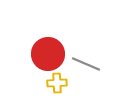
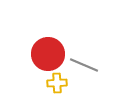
gray line: moved 2 px left, 1 px down
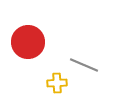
red circle: moved 20 px left, 12 px up
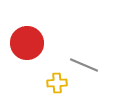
red circle: moved 1 px left, 1 px down
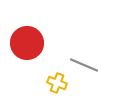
yellow cross: rotated 24 degrees clockwise
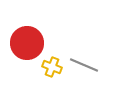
yellow cross: moved 5 px left, 16 px up
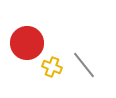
gray line: rotated 28 degrees clockwise
